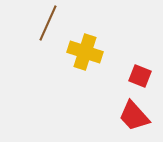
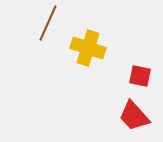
yellow cross: moved 3 px right, 4 px up
red square: rotated 10 degrees counterclockwise
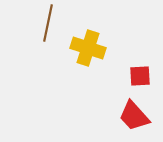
brown line: rotated 12 degrees counterclockwise
red square: rotated 15 degrees counterclockwise
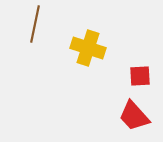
brown line: moved 13 px left, 1 px down
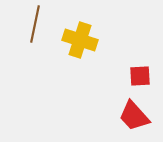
yellow cross: moved 8 px left, 8 px up
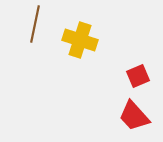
red square: moved 2 px left; rotated 20 degrees counterclockwise
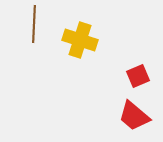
brown line: moved 1 px left; rotated 9 degrees counterclockwise
red trapezoid: rotated 8 degrees counterclockwise
